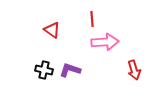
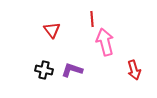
red triangle: rotated 18 degrees clockwise
pink arrow: rotated 100 degrees counterclockwise
purple L-shape: moved 2 px right
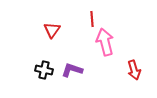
red triangle: rotated 12 degrees clockwise
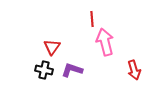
red triangle: moved 17 px down
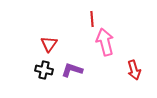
red triangle: moved 3 px left, 3 px up
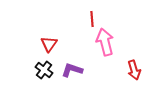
black cross: rotated 24 degrees clockwise
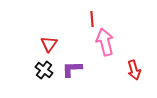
purple L-shape: moved 1 px up; rotated 20 degrees counterclockwise
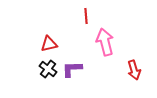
red line: moved 6 px left, 3 px up
red triangle: rotated 42 degrees clockwise
black cross: moved 4 px right, 1 px up
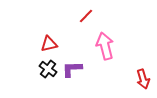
red line: rotated 49 degrees clockwise
pink arrow: moved 4 px down
red arrow: moved 9 px right, 9 px down
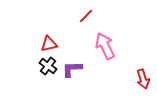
pink arrow: rotated 12 degrees counterclockwise
black cross: moved 3 px up
